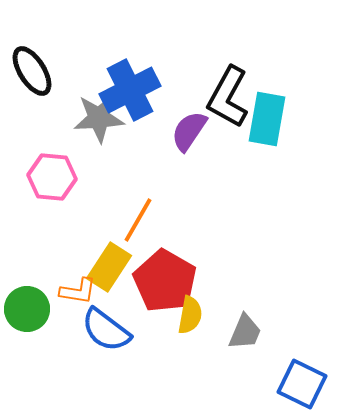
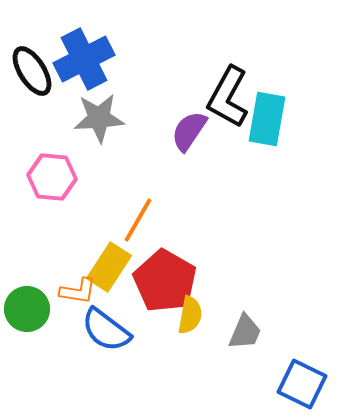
blue cross: moved 46 px left, 31 px up
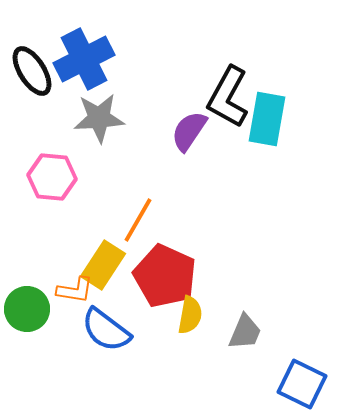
yellow rectangle: moved 6 px left, 2 px up
red pentagon: moved 5 px up; rotated 6 degrees counterclockwise
orange L-shape: moved 3 px left, 1 px up
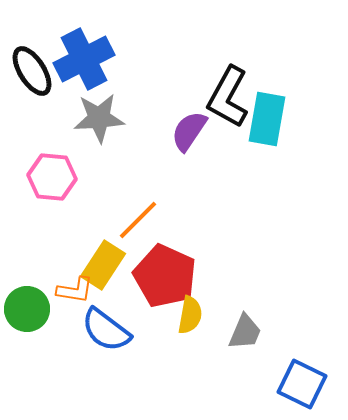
orange line: rotated 15 degrees clockwise
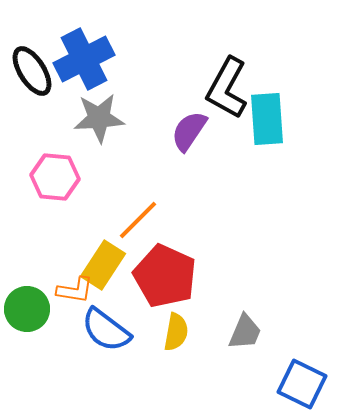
black L-shape: moved 1 px left, 9 px up
cyan rectangle: rotated 14 degrees counterclockwise
pink hexagon: moved 3 px right
yellow semicircle: moved 14 px left, 17 px down
